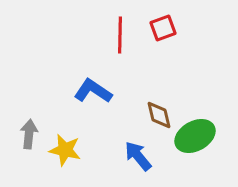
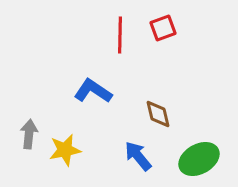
brown diamond: moved 1 px left, 1 px up
green ellipse: moved 4 px right, 23 px down
yellow star: rotated 24 degrees counterclockwise
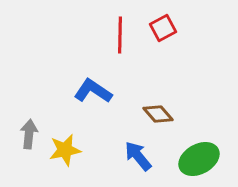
red square: rotated 8 degrees counterclockwise
brown diamond: rotated 28 degrees counterclockwise
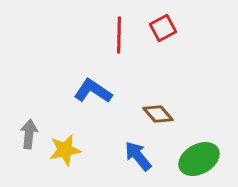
red line: moved 1 px left
